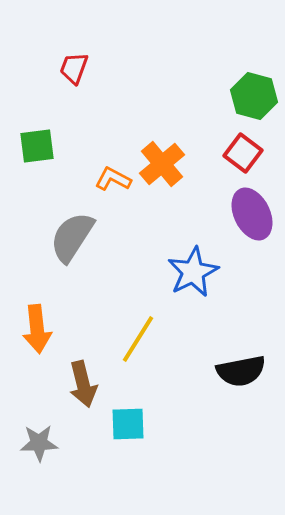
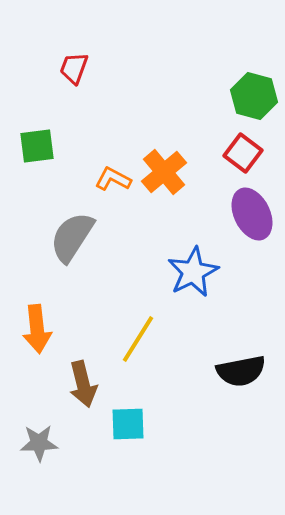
orange cross: moved 2 px right, 8 px down
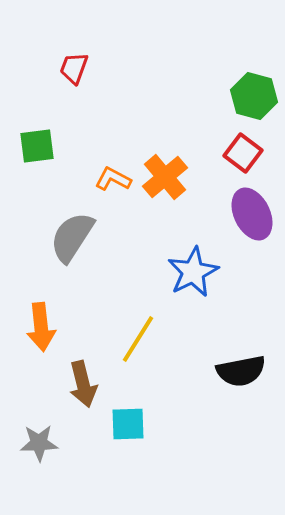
orange cross: moved 1 px right, 5 px down
orange arrow: moved 4 px right, 2 px up
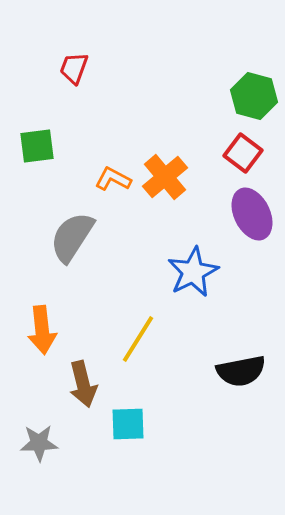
orange arrow: moved 1 px right, 3 px down
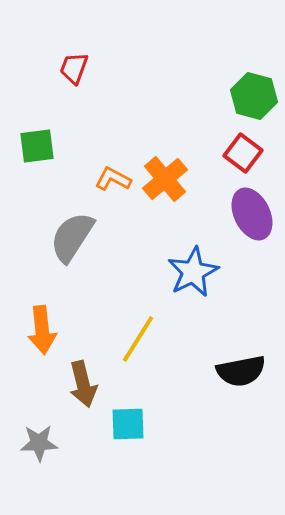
orange cross: moved 2 px down
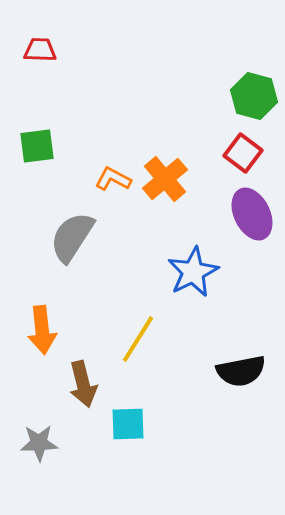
red trapezoid: moved 34 px left, 18 px up; rotated 72 degrees clockwise
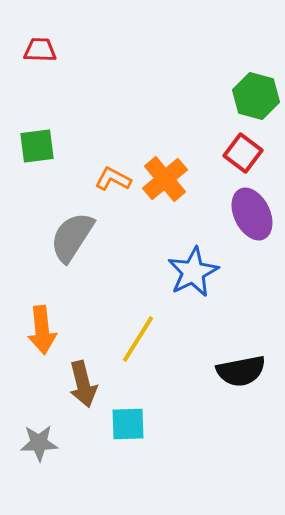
green hexagon: moved 2 px right
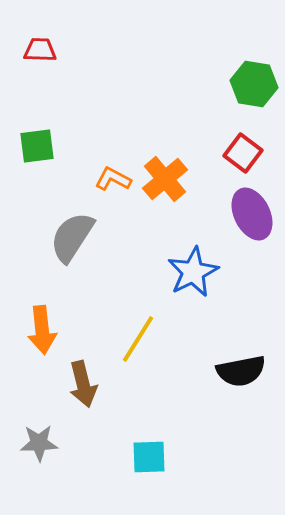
green hexagon: moved 2 px left, 12 px up; rotated 6 degrees counterclockwise
cyan square: moved 21 px right, 33 px down
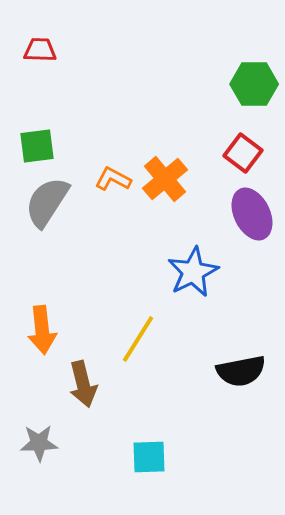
green hexagon: rotated 9 degrees counterclockwise
gray semicircle: moved 25 px left, 35 px up
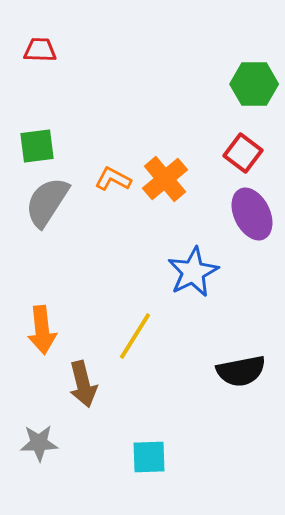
yellow line: moved 3 px left, 3 px up
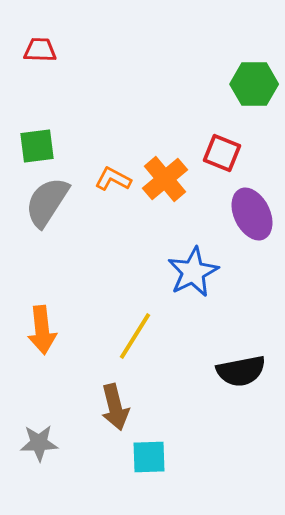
red square: moved 21 px left; rotated 15 degrees counterclockwise
brown arrow: moved 32 px right, 23 px down
